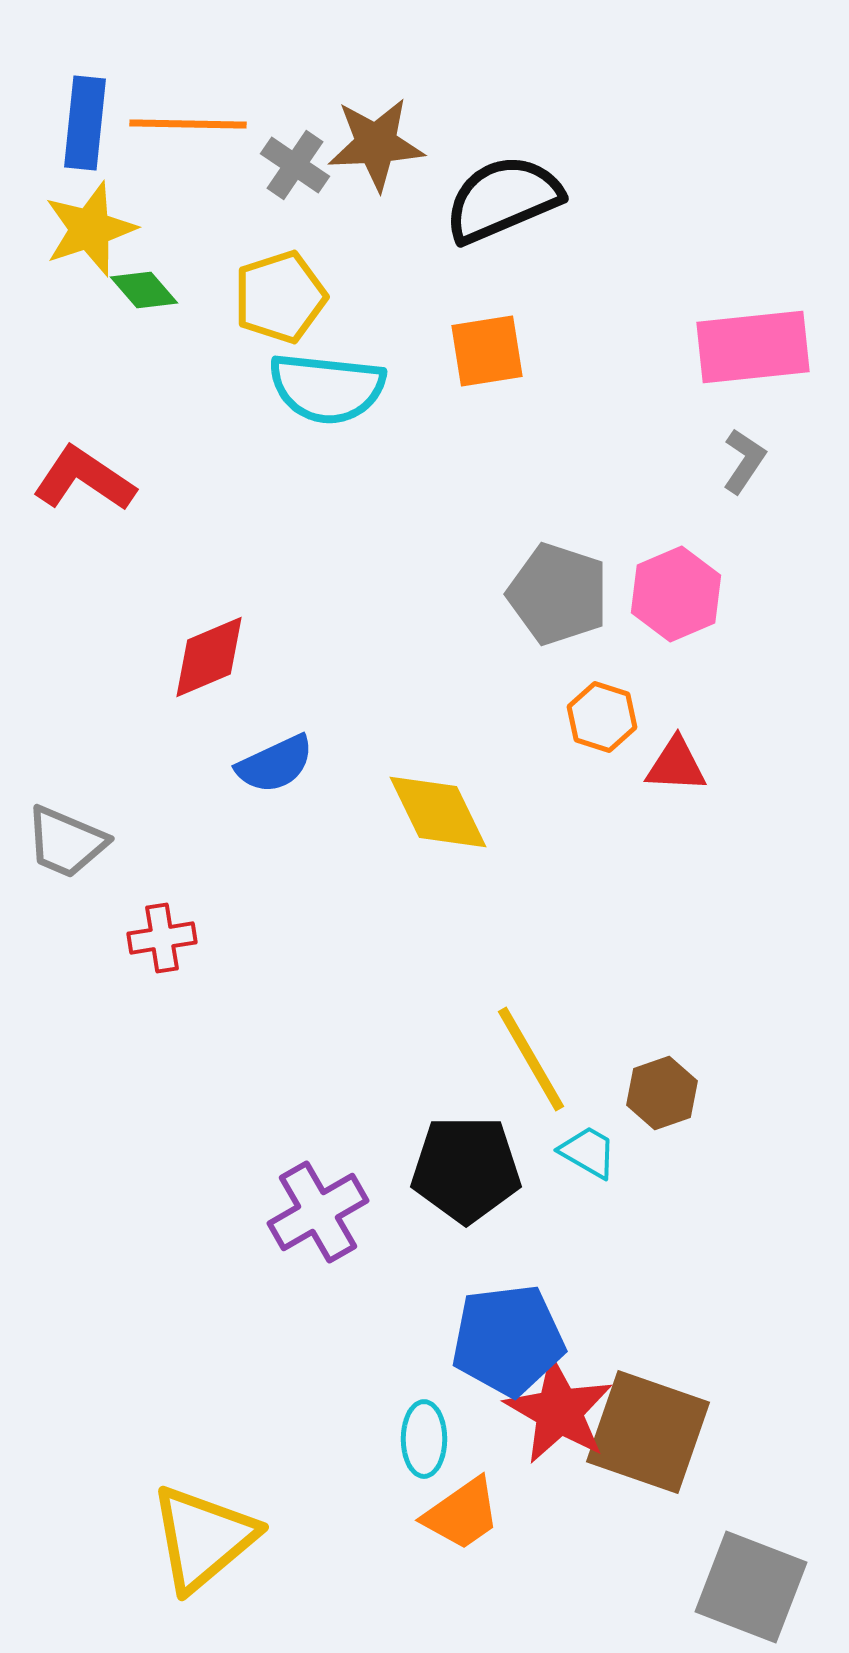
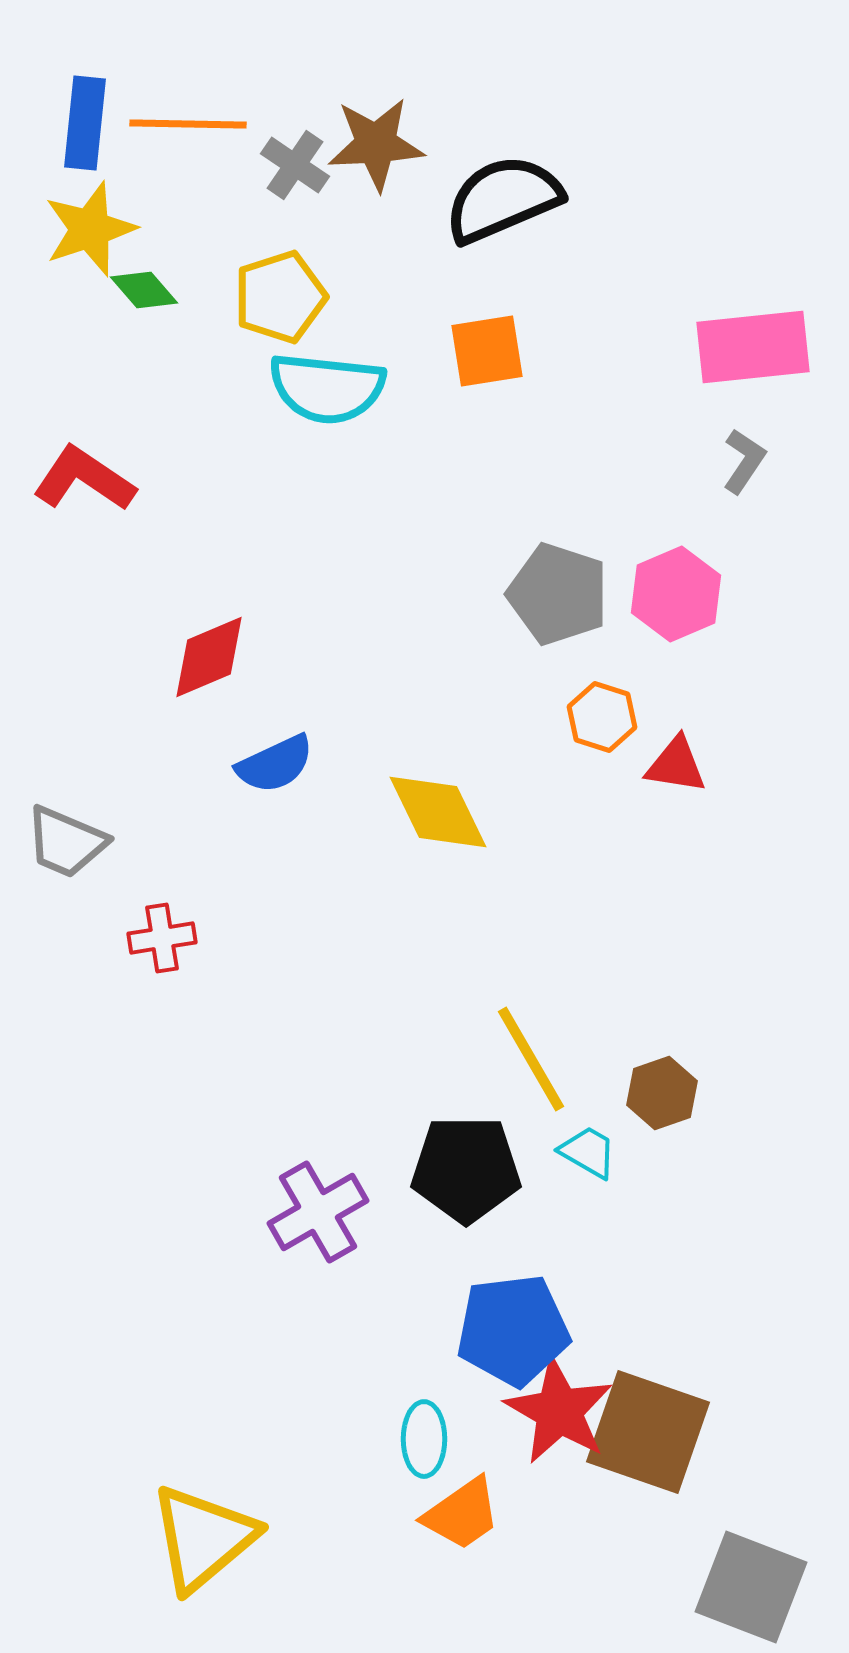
red triangle: rotated 6 degrees clockwise
blue pentagon: moved 5 px right, 10 px up
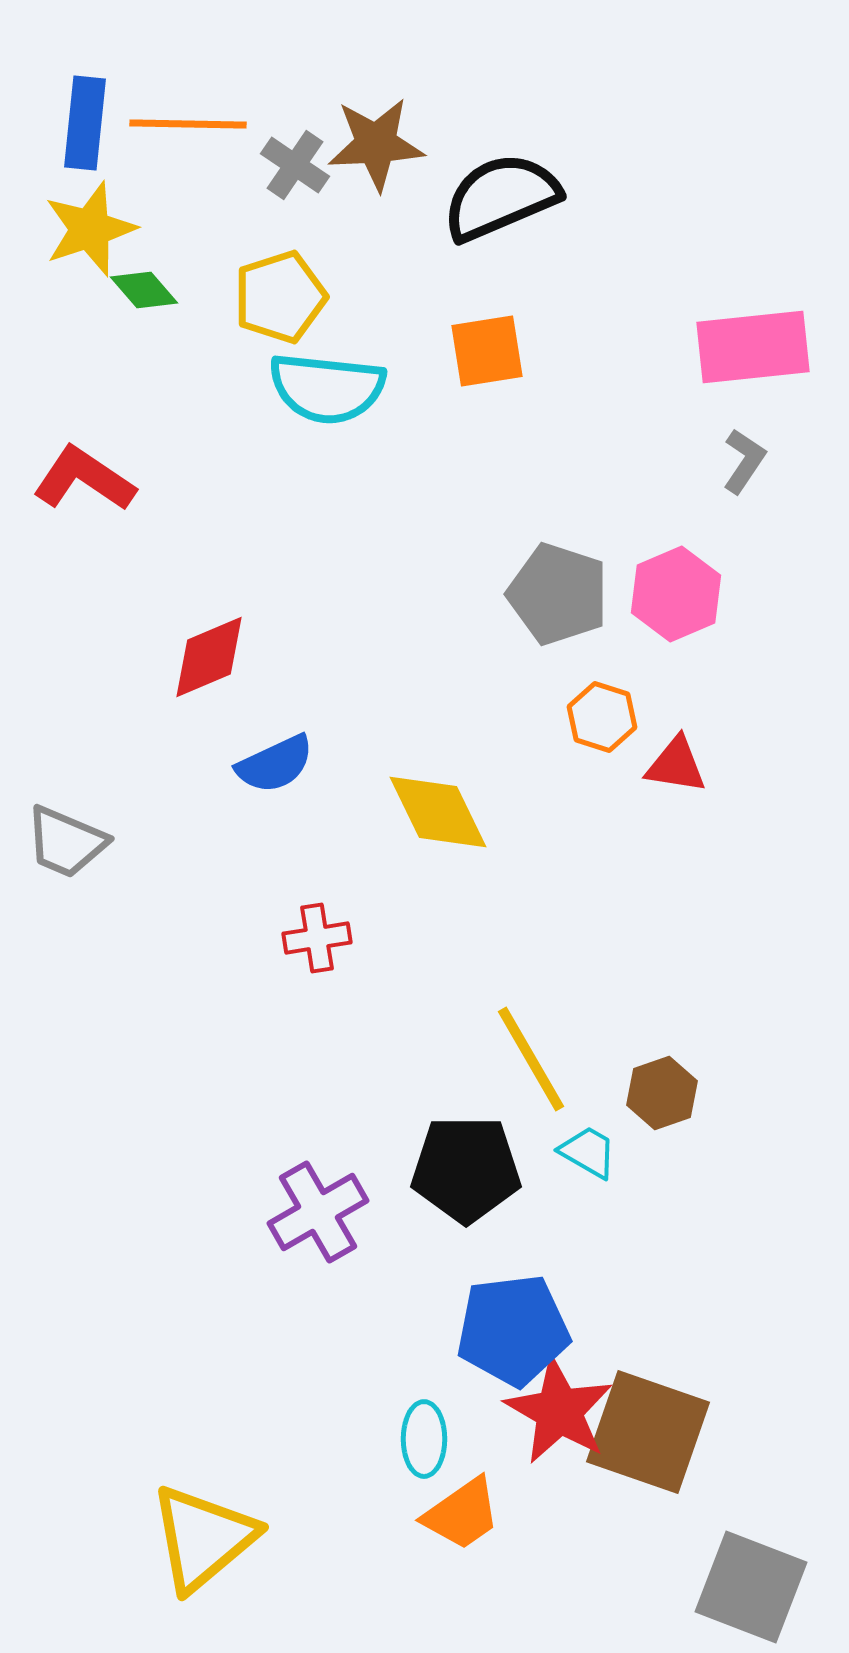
black semicircle: moved 2 px left, 2 px up
red cross: moved 155 px right
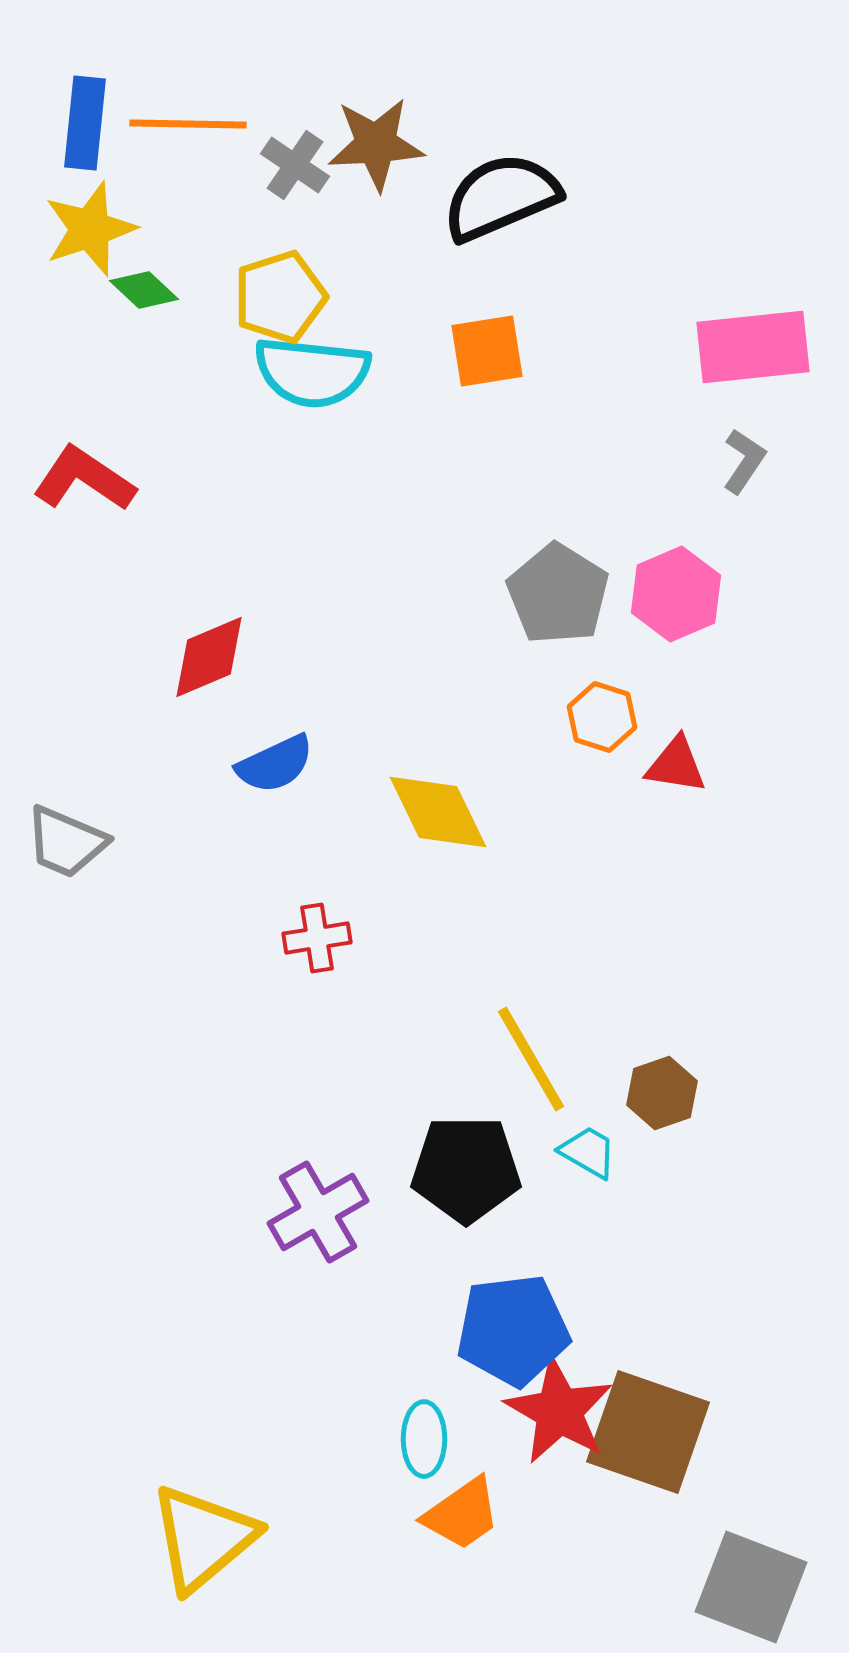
green diamond: rotated 6 degrees counterclockwise
cyan semicircle: moved 15 px left, 16 px up
gray pentagon: rotated 14 degrees clockwise
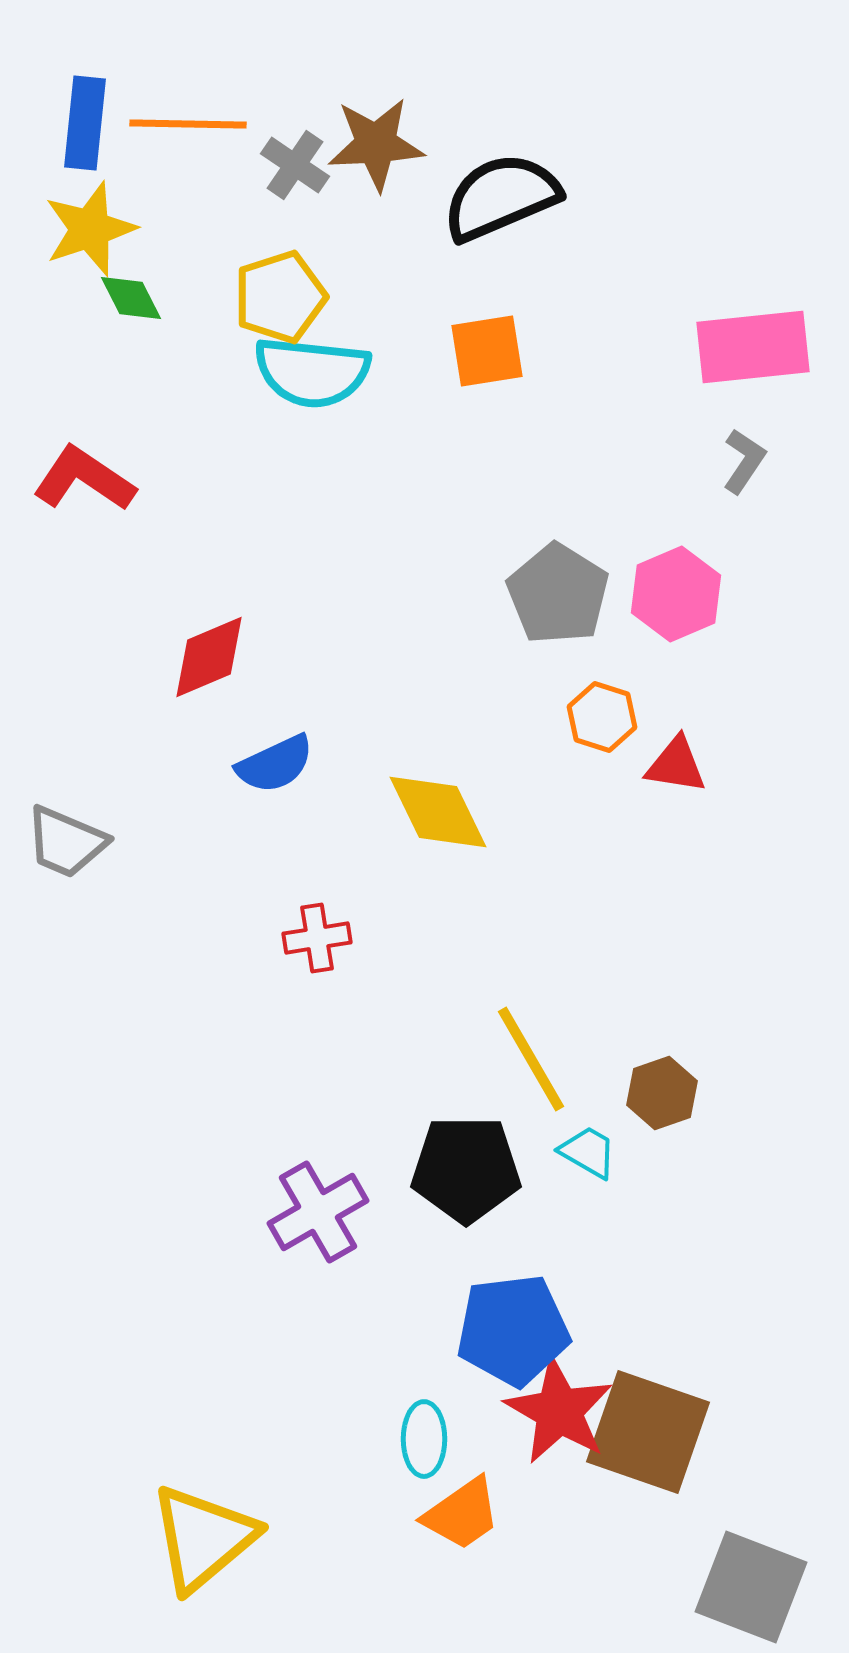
green diamond: moved 13 px left, 8 px down; rotated 20 degrees clockwise
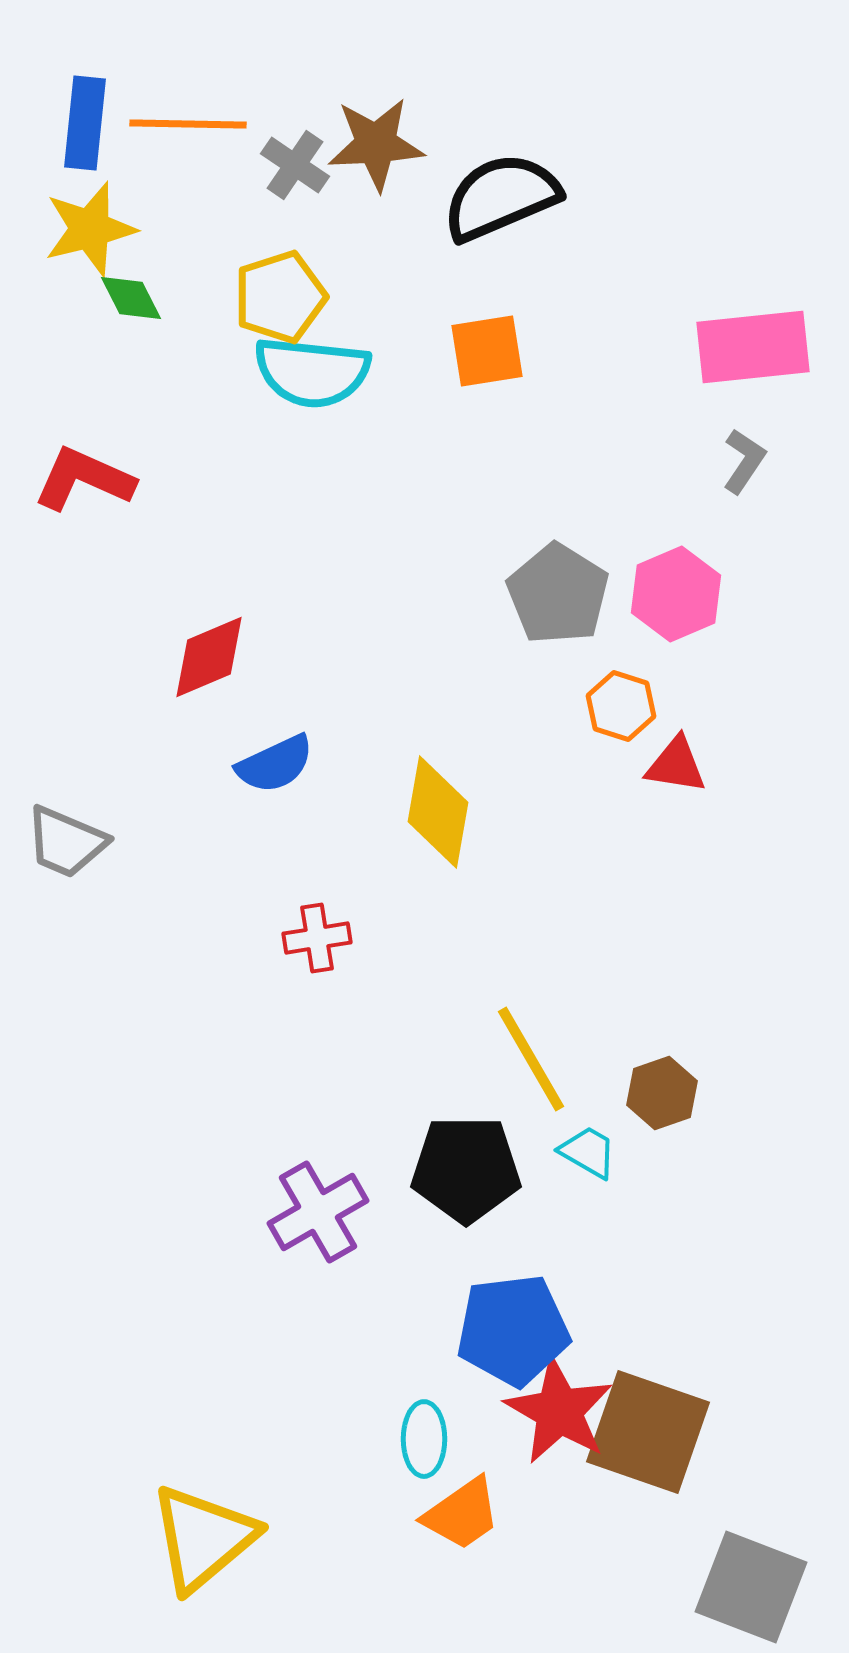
yellow star: rotated 4 degrees clockwise
red L-shape: rotated 10 degrees counterclockwise
orange hexagon: moved 19 px right, 11 px up
yellow diamond: rotated 36 degrees clockwise
